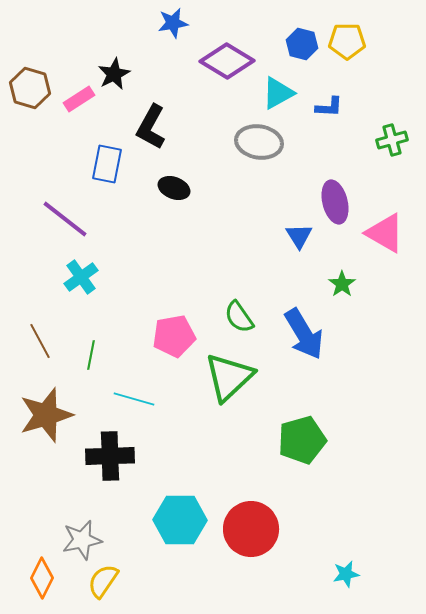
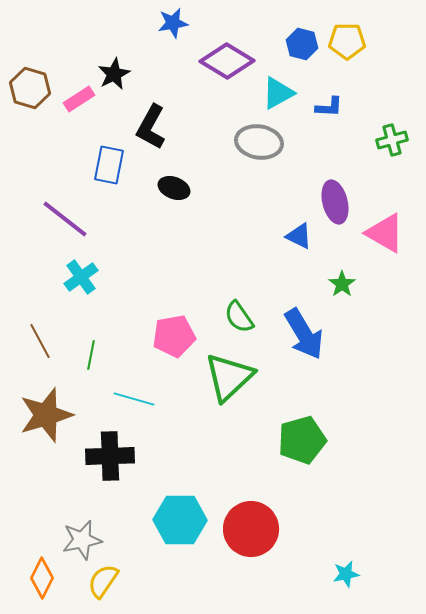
blue rectangle: moved 2 px right, 1 px down
blue triangle: rotated 32 degrees counterclockwise
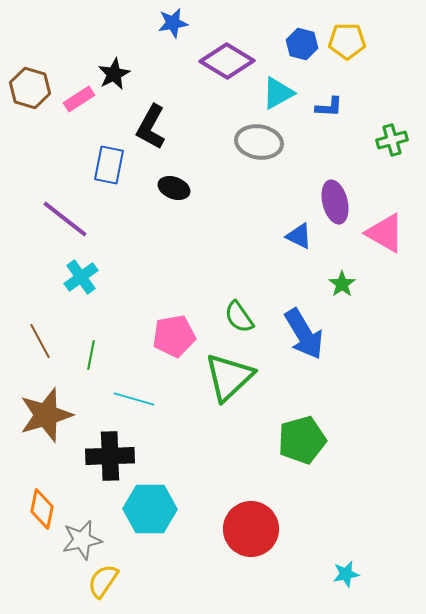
cyan hexagon: moved 30 px left, 11 px up
orange diamond: moved 69 px up; rotated 15 degrees counterclockwise
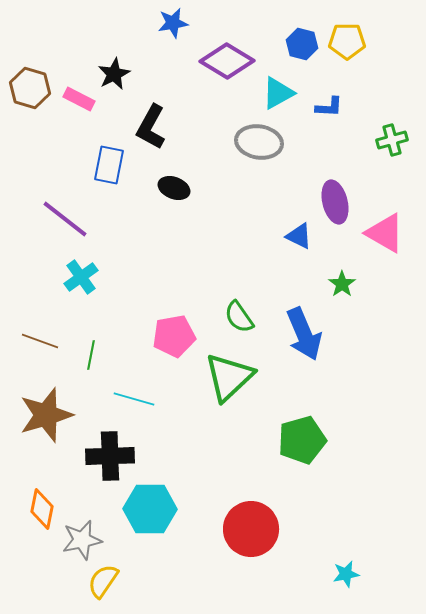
pink rectangle: rotated 60 degrees clockwise
blue arrow: rotated 8 degrees clockwise
brown line: rotated 42 degrees counterclockwise
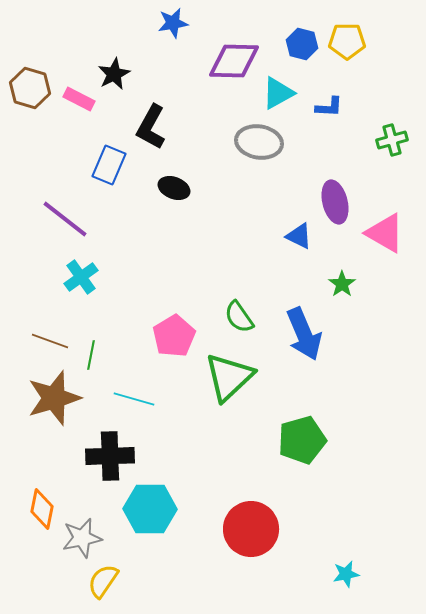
purple diamond: moved 7 px right; rotated 30 degrees counterclockwise
blue rectangle: rotated 12 degrees clockwise
pink pentagon: rotated 21 degrees counterclockwise
brown line: moved 10 px right
brown star: moved 8 px right, 17 px up
gray star: moved 2 px up
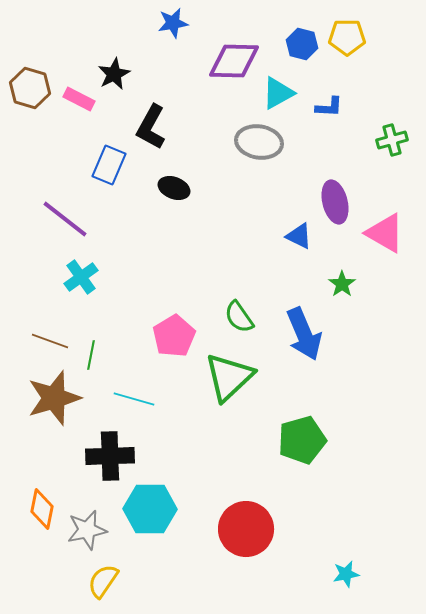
yellow pentagon: moved 4 px up
red circle: moved 5 px left
gray star: moved 5 px right, 8 px up
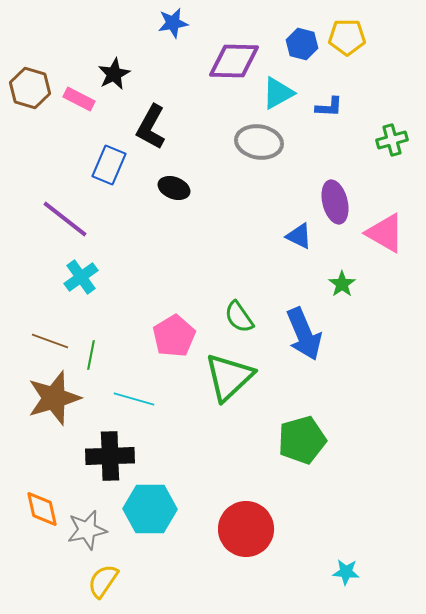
orange diamond: rotated 24 degrees counterclockwise
cyan star: moved 2 px up; rotated 16 degrees clockwise
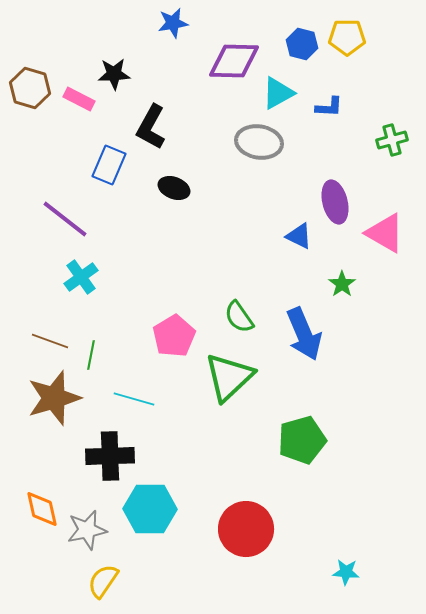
black star: rotated 24 degrees clockwise
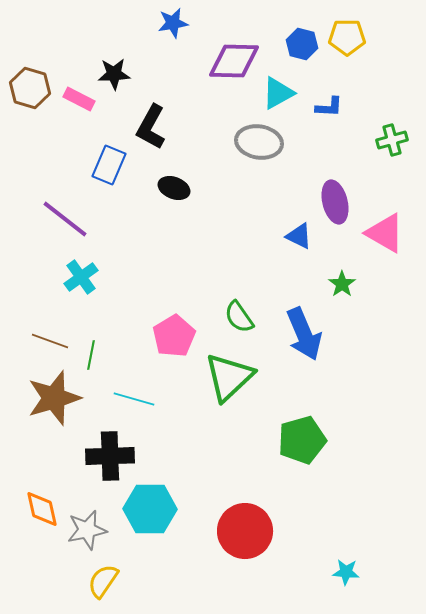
red circle: moved 1 px left, 2 px down
